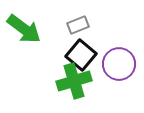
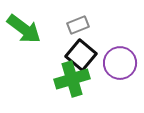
purple circle: moved 1 px right, 1 px up
green cross: moved 2 px left, 2 px up
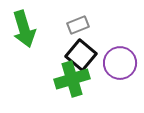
green arrow: rotated 36 degrees clockwise
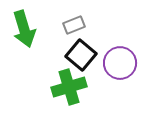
gray rectangle: moved 4 px left
green cross: moved 3 px left, 8 px down
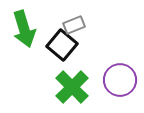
black square: moved 19 px left, 10 px up
purple circle: moved 17 px down
green cross: moved 3 px right; rotated 28 degrees counterclockwise
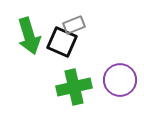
green arrow: moved 5 px right, 7 px down
black square: moved 3 px up; rotated 16 degrees counterclockwise
green cross: moved 2 px right; rotated 32 degrees clockwise
